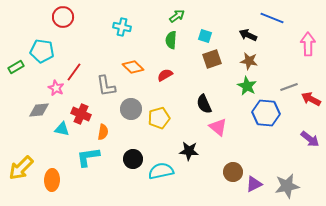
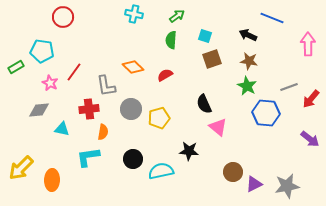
cyan cross: moved 12 px right, 13 px up
pink star: moved 6 px left, 5 px up
red arrow: rotated 78 degrees counterclockwise
red cross: moved 8 px right, 5 px up; rotated 30 degrees counterclockwise
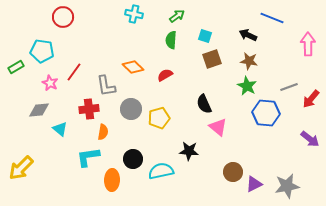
cyan triangle: moved 2 px left; rotated 28 degrees clockwise
orange ellipse: moved 60 px right
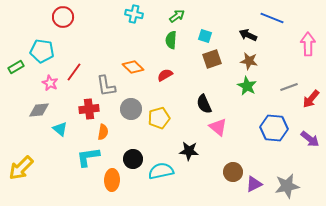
blue hexagon: moved 8 px right, 15 px down
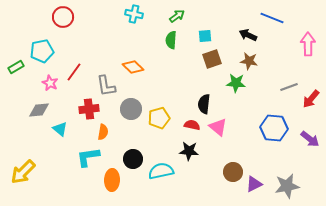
cyan square: rotated 24 degrees counterclockwise
cyan pentagon: rotated 20 degrees counterclockwise
red semicircle: moved 27 px right, 50 px down; rotated 42 degrees clockwise
green star: moved 11 px left, 3 px up; rotated 24 degrees counterclockwise
black semicircle: rotated 30 degrees clockwise
yellow arrow: moved 2 px right, 4 px down
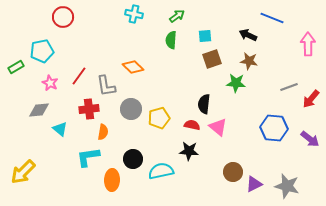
red line: moved 5 px right, 4 px down
gray star: rotated 25 degrees clockwise
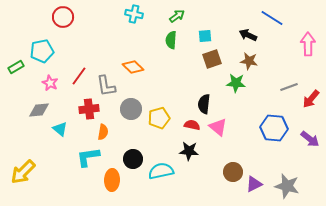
blue line: rotated 10 degrees clockwise
